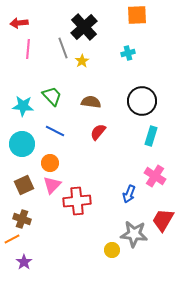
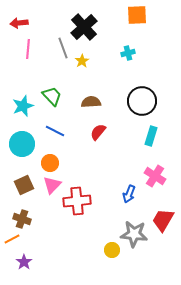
brown semicircle: rotated 12 degrees counterclockwise
cyan star: rotated 25 degrees counterclockwise
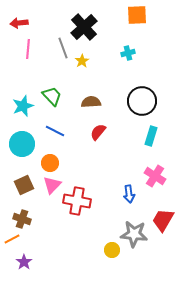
blue arrow: rotated 30 degrees counterclockwise
red cross: rotated 16 degrees clockwise
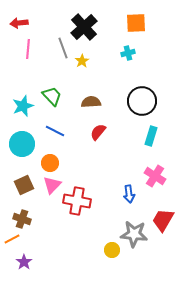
orange square: moved 1 px left, 8 px down
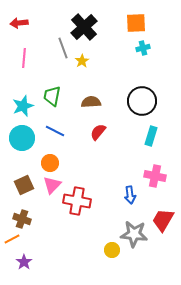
pink line: moved 4 px left, 9 px down
cyan cross: moved 15 px right, 5 px up
green trapezoid: rotated 125 degrees counterclockwise
cyan circle: moved 6 px up
pink cross: rotated 20 degrees counterclockwise
blue arrow: moved 1 px right, 1 px down
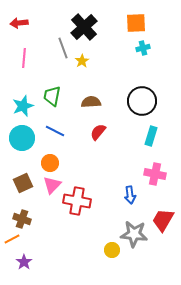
pink cross: moved 2 px up
brown square: moved 1 px left, 2 px up
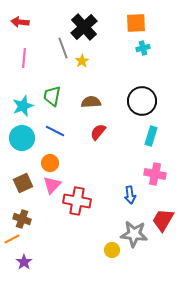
red arrow: moved 1 px right, 1 px up; rotated 12 degrees clockwise
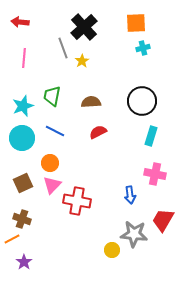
red semicircle: rotated 24 degrees clockwise
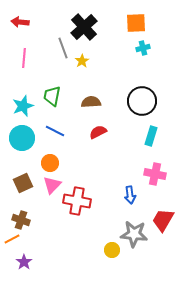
brown cross: moved 1 px left, 1 px down
